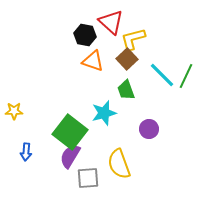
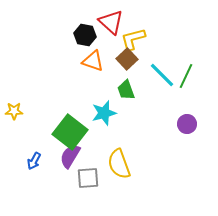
purple circle: moved 38 px right, 5 px up
blue arrow: moved 8 px right, 9 px down; rotated 24 degrees clockwise
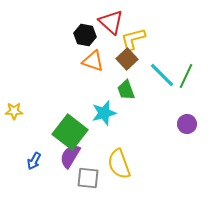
gray square: rotated 10 degrees clockwise
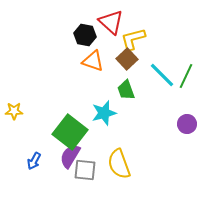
gray square: moved 3 px left, 8 px up
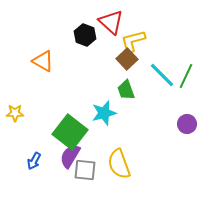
black hexagon: rotated 10 degrees clockwise
yellow L-shape: moved 2 px down
orange triangle: moved 50 px left; rotated 10 degrees clockwise
yellow star: moved 1 px right, 2 px down
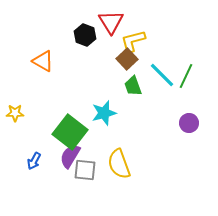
red triangle: rotated 16 degrees clockwise
green trapezoid: moved 7 px right, 4 px up
purple circle: moved 2 px right, 1 px up
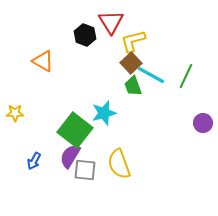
brown square: moved 4 px right, 4 px down
cyan line: moved 11 px left; rotated 16 degrees counterclockwise
purple circle: moved 14 px right
green square: moved 5 px right, 2 px up
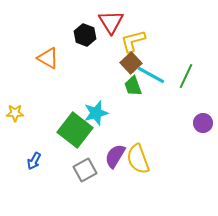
orange triangle: moved 5 px right, 3 px up
cyan star: moved 8 px left
purple semicircle: moved 45 px right
yellow semicircle: moved 19 px right, 5 px up
gray square: rotated 35 degrees counterclockwise
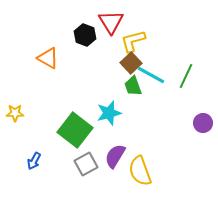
cyan star: moved 13 px right
yellow semicircle: moved 2 px right, 12 px down
gray square: moved 1 px right, 6 px up
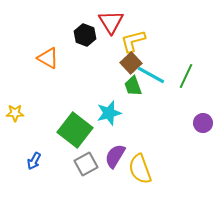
yellow semicircle: moved 2 px up
